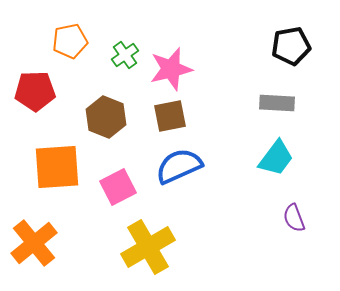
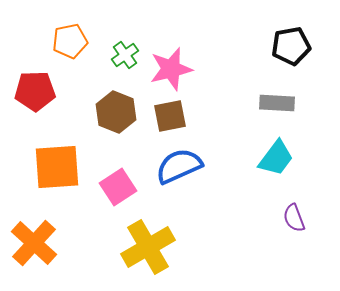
brown hexagon: moved 10 px right, 5 px up
pink square: rotated 6 degrees counterclockwise
orange cross: rotated 9 degrees counterclockwise
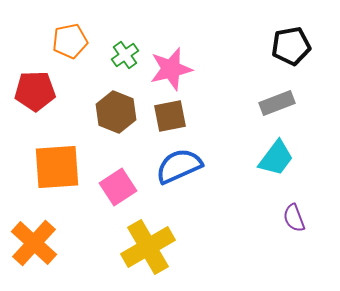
gray rectangle: rotated 24 degrees counterclockwise
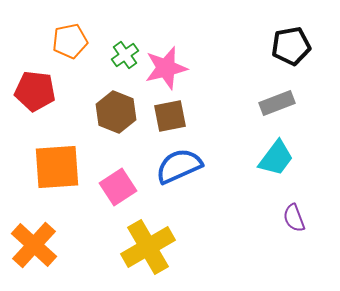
pink star: moved 5 px left, 1 px up
red pentagon: rotated 9 degrees clockwise
orange cross: moved 2 px down
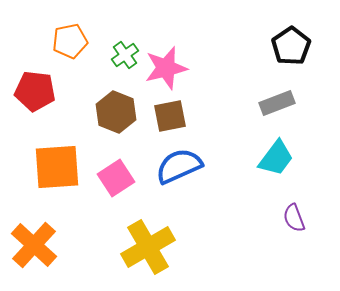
black pentagon: rotated 24 degrees counterclockwise
pink square: moved 2 px left, 9 px up
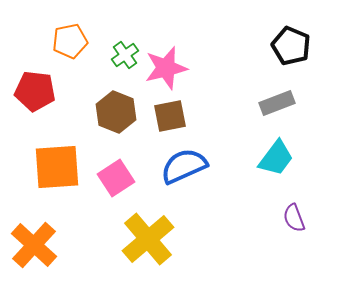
black pentagon: rotated 15 degrees counterclockwise
blue semicircle: moved 5 px right
yellow cross: moved 8 px up; rotated 10 degrees counterclockwise
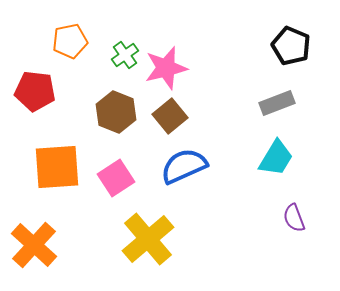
brown square: rotated 28 degrees counterclockwise
cyan trapezoid: rotated 6 degrees counterclockwise
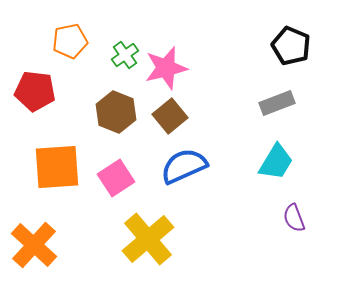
cyan trapezoid: moved 4 px down
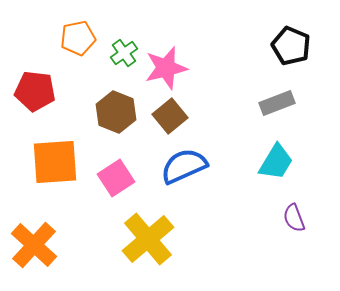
orange pentagon: moved 8 px right, 3 px up
green cross: moved 1 px left, 2 px up
orange square: moved 2 px left, 5 px up
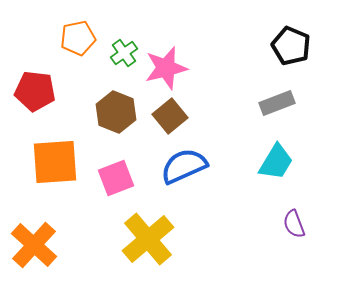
pink square: rotated 12 degrees clockwise
purple semicircle: moved 6 px down
